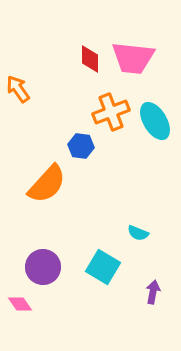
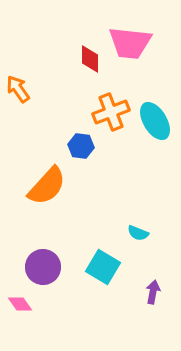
pink trapezoid: moved 3 px left, 15 px up
orange semicircle: moved 2 px down
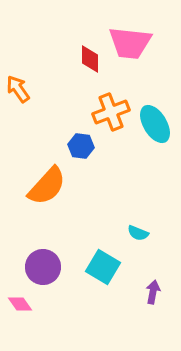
cyan ellipse: moved 3 px down
